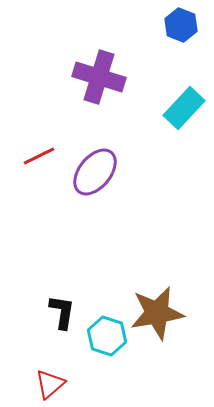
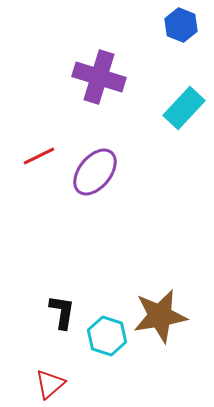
brown star: moved 3 px right, 3 px down
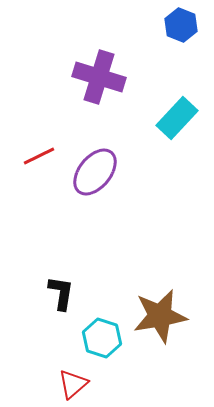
cyan rectangle: moved 7 px left, 10 px down
black L-shape: moved 1 px left, 19 px up
cyan hexagon: moved 5 px left, 2 px down
red triangle: moved 23 px right
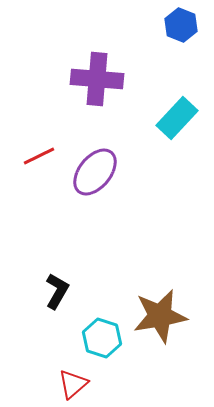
purple cross: moved 2 px left, 2 px down; rotated 12 degrees counterclockwise
black L-shape: moved 4 px left, 2 px up; rotated 21 degrees clockwise
